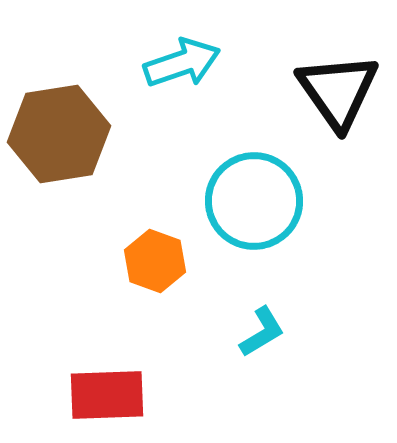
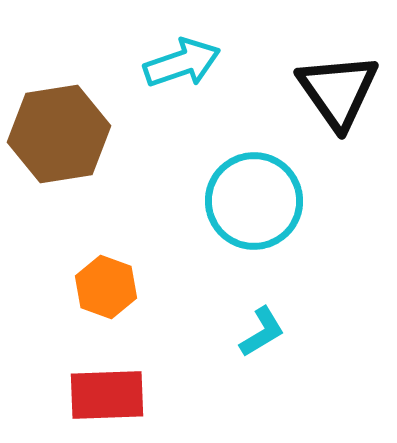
orange hexagon: moved 49 px left, 26 px down
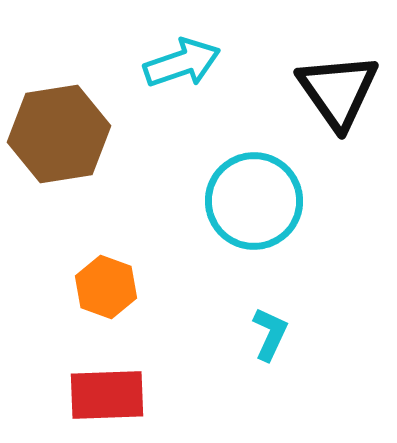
cyan L-shape: moved 8 px right, 2 px down; rotated 34 degrees counterclockwise
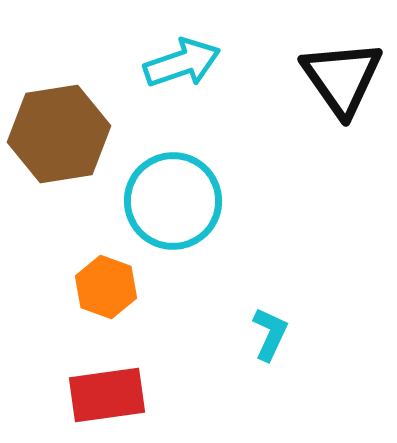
black triangle: moved 4 px right, 13 px up
cyan circle: moved 81 px left
red rectangle: rotated 6 degrees counterclockwise
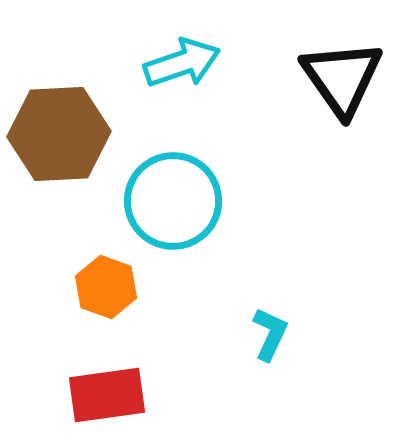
brown hexagon: rotated 6 degrees clockwise
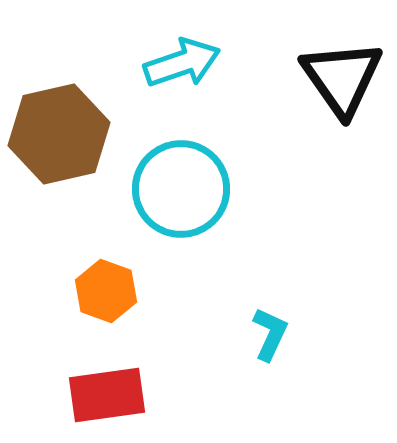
brown hexagon: rotated 10 degrees counterclockwise
cyan circle: moved 8 px right, 12 px up
orange hexagon: moved 4 px down
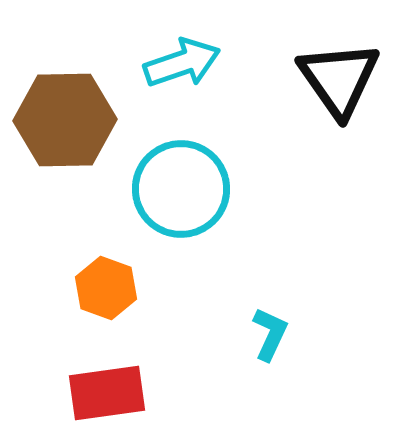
black triangle: moved 3 px left, 1 px down
brown hexagon: moved 6 px right, 14 px up; rotated 12 degrees clockwise
orange hexagon: moved 3 px up
red rectangle: moved 2 px up
